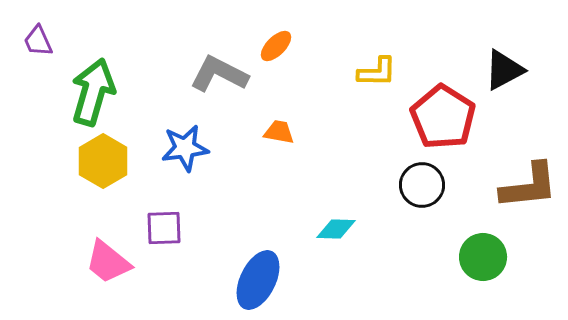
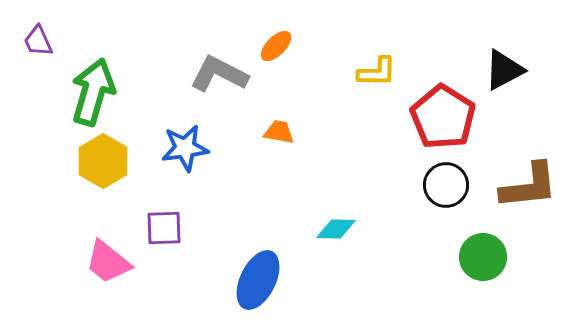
black circle: moved 24 px right
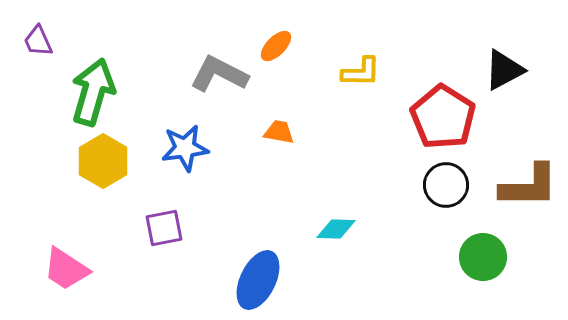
yellow L-shape: moved 16 px left
brown L-shape: rotated 6 degrees clockwise
purple square: rotated 9 degrees counterclockwise
pink trapezoid: moved 42 px left, 7 px down; rotated 6 degrees counterclockwise
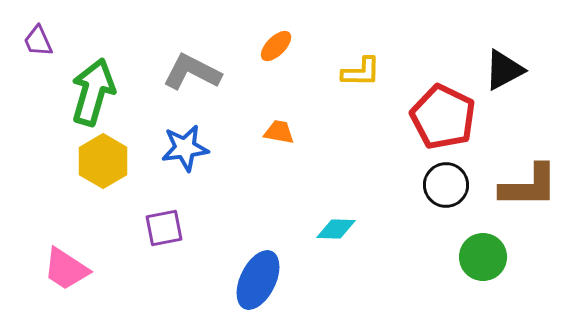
gray L-shape: moved 27 px left, 2 px up
red pentagon: rotated 6 degrees counterclockwise
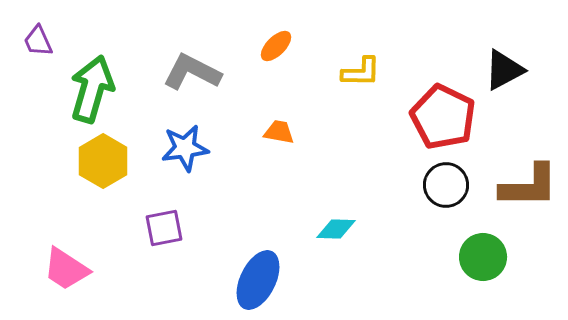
green arrow: moved 1 px left, 3 px up
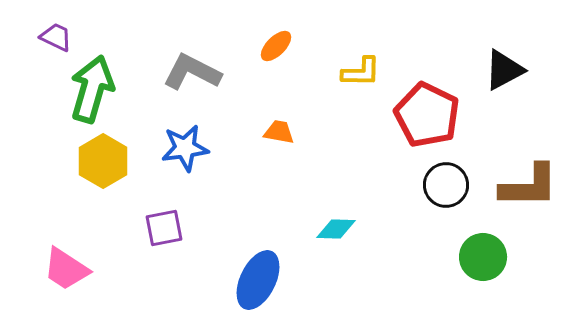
purple trapezoid: moved 18 px right, 4 px up; rotated 140 degrees clockwise
red pentagon: moved 16 px left, 2 px up
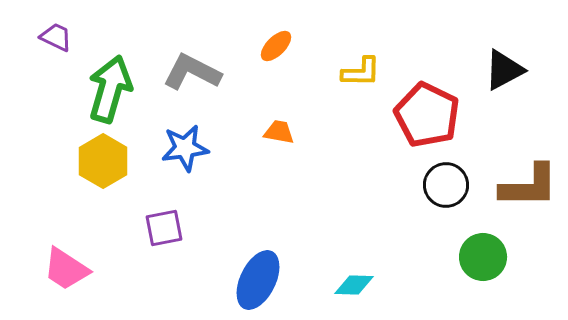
green arrow: moved 18 px right
cyan diamond: moved 18 px right, 56 px down
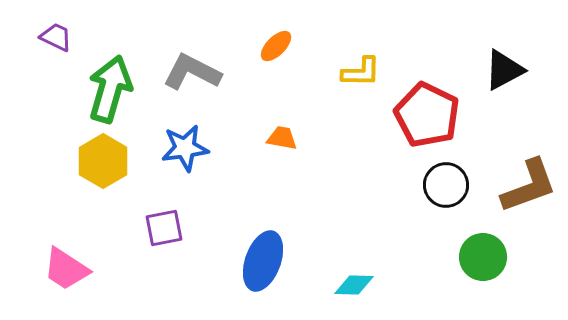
orange trapezoid: moved 3 px right, 6 px down
brown L-shape: rotated 20 degrees counterclockwise
blue ellipse: moved 5 px right, 19 px up; rotated 6 degrees counterclockwise
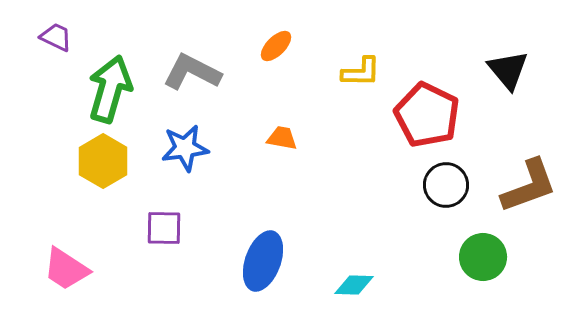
black triangle: moved 4 px right; rotated 42 degrees counterclockwise
purple square: rotated 12 degrees clockwise
